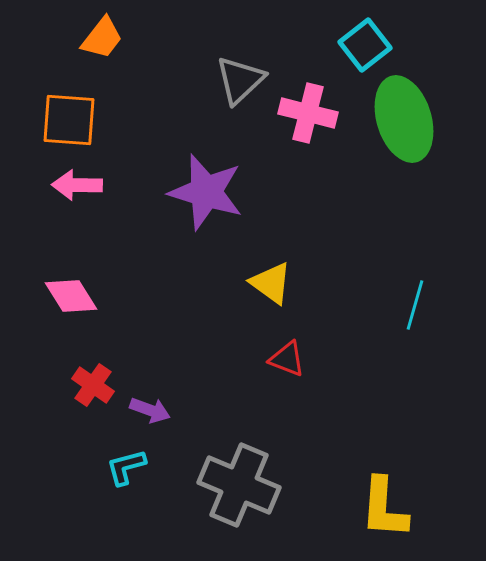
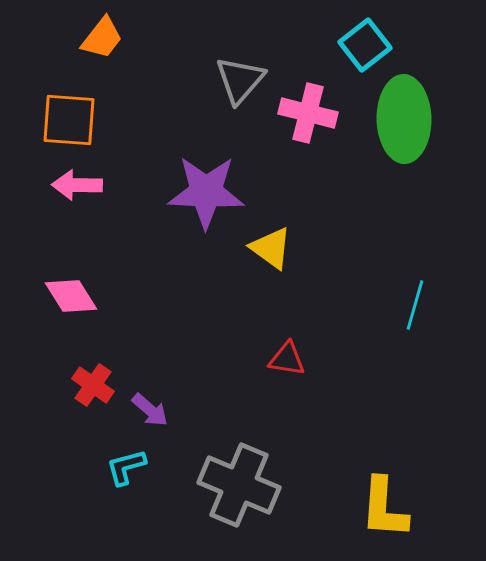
gray triangle: rotated 6 degrees counterclockwise
green ellipse: rotated 16 degrees clockwise
purple star: rotated 14 degrees counterclockwise
yellow triangle: moved 35 px up
red triangle: rotated 12 degrees counterclockwise
purple arrow: rotated 21 degrees clockwise
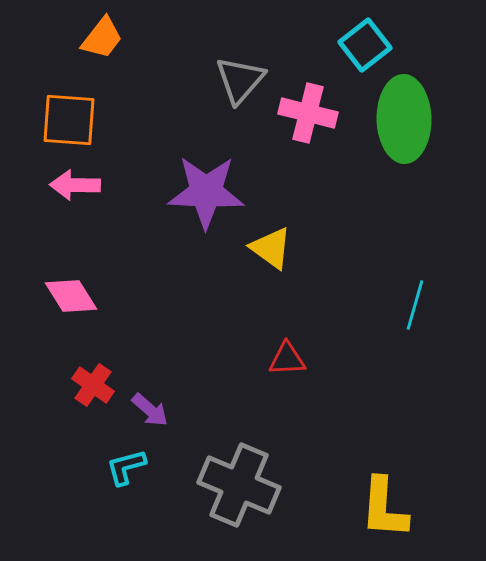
pink arrow: moved 2 px left
red triangle: rotated 12 degrees counterclockwise
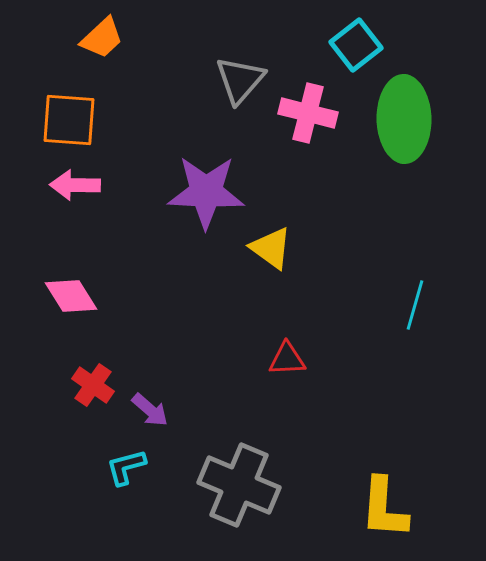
orange trapezoid: rotated 9 degrees clockwise
cyan square: moved 9 px left
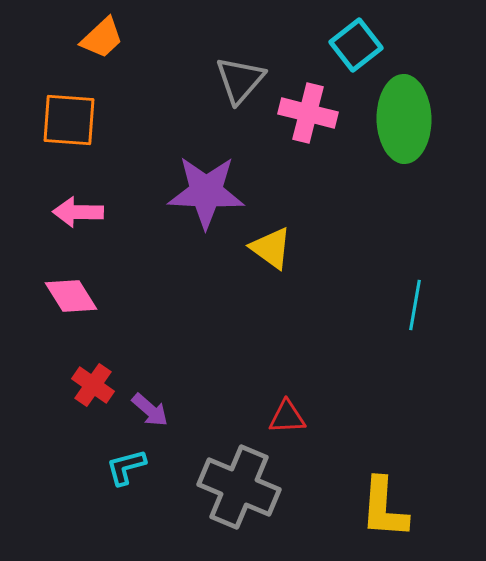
pink arrow: moved 3 px right, 27 px down
cyan line: rotated 6 degrees counterclockwise
red triangle: moved 58 px down
gray cross: moved 2 px down
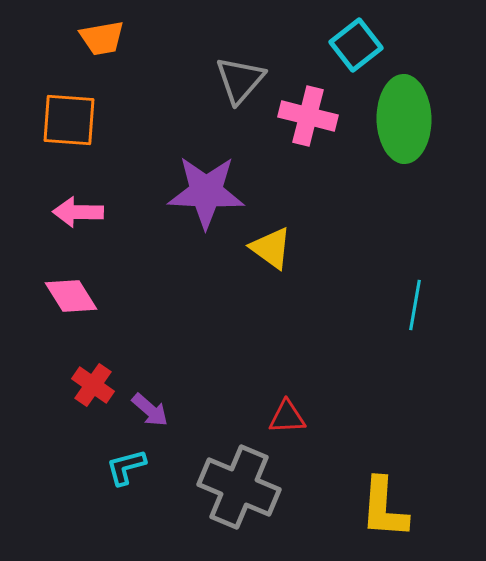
orange trapezoid: rotated 33 degrees clockwise
pink cross: moved 3 px down
